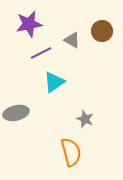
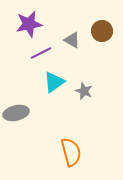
gray star: moved 1 px left, 28 px up
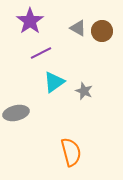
purple star: moved 1 px right, 3 px up; rotated 24 degrees counterclockwise
gray triangle: moved 6 px right, 12 px up
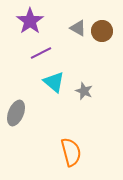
cyan triangle: rotated 45 degrees counterclockwise
gray ellipse: rotated 55 degrees counterclockwise
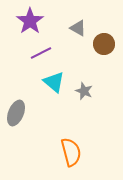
brown circle: moved 2 px right, 13 px down
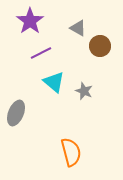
brown circle: moved 4 px left, 2 px down
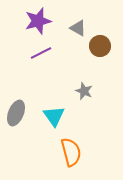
purple star: moved 8 px right; rotated 20 degrees clockwise
cyan triangle: moved 34 px down; rotated 15 degrees clockwise
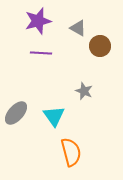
purple line: rotated 30 degrees clockwise
gray ellipse: rotated 20 degrees clockwise
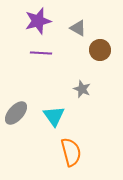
brown circle: moved 4 px down
gray star: moved 2 px left, 2 px up
